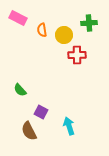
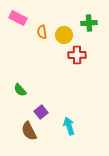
orange semicircle: moved 2 px down
purple square: rotated 24 degrees clockwise
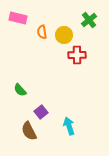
pink rectangle: rotated 12 degrees counterclockwise
green cross: moved 3 px up; rotated 35 degrees counterclockwise
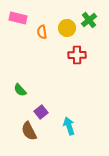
yellow circle: moved 3 px right, 7 px up
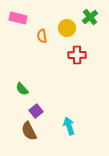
green cross: moved 1 px right, 3 px up
orange semicircle: moved 4 px down
green semicircle: moved 2 px right, 1 px up
purple square: moved 5 px left, 1 px up
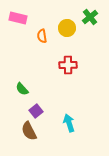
red cross: moved 9 px left, 10 px down
cyan arrow: moved 3 px up
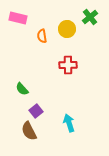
yellow circle: moved 1 px down
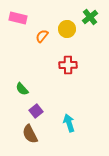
orange semicircle: rotated 48 degrees clockwise
brown semicircle: moved 1 px right, 3 px down
